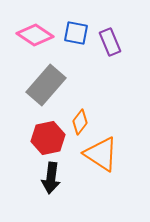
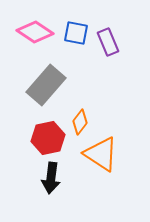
pink diamond: moved 3 px up
purple rectangle: moved 2 px left
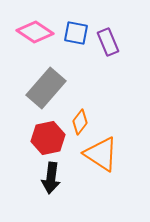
gray rectangle: moved 3 px down
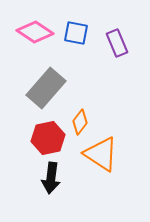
purple rectangle: moved 9 px right, 1 px down
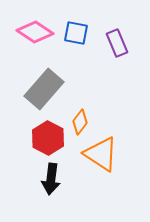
gray rectangle: moved 2 px left, 1 px down
red hexagon: rotated 20 degrees counterclockwise
black arrow: moved 1 px down
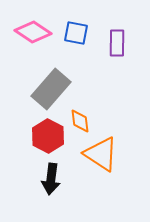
pink diamond: moved 2 px left
purple rectangle: rotated 24 degrees clockwise
gray rectangle: moved 7 px right
orange diamond: moved 1 px up; rotated 45 degrees counterclockwise
red hexagon: moved 2 px up
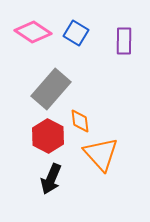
blue square: rotated 20 degrees clockwise
purple rectangle: moved 7 px right, 2 px up
orange triangle: rotated 15 degrees clockwise
black arrow: rotated 16 degrees clockwise
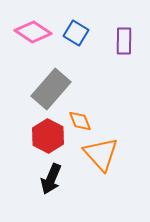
orange diamond: rotated 15 degrees counterclockwise
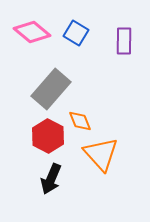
pink diamond: moved 1 px left; rotated 6 degrees clockwise
